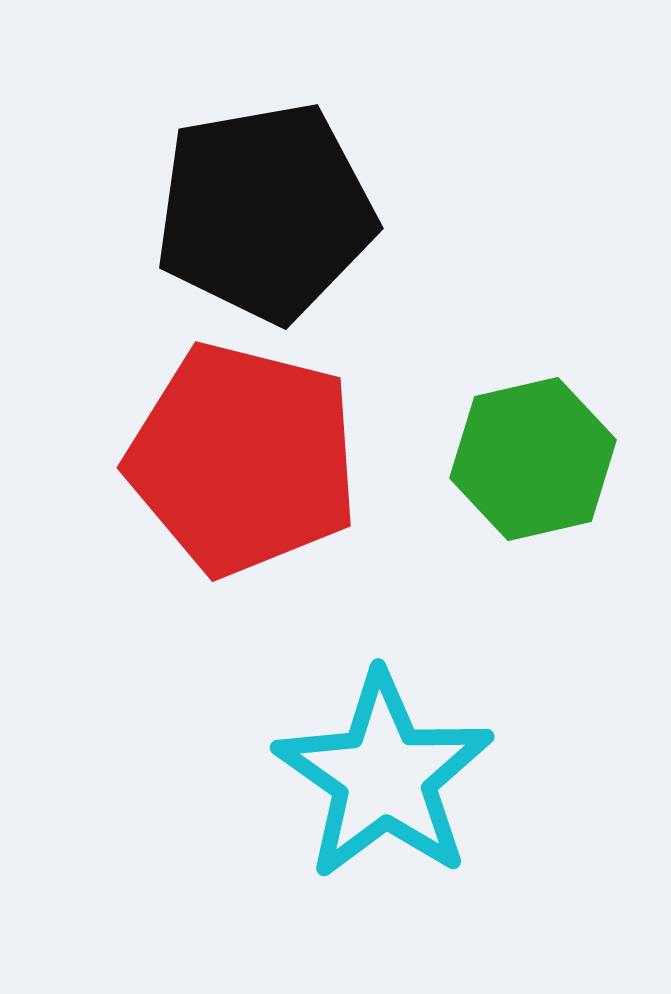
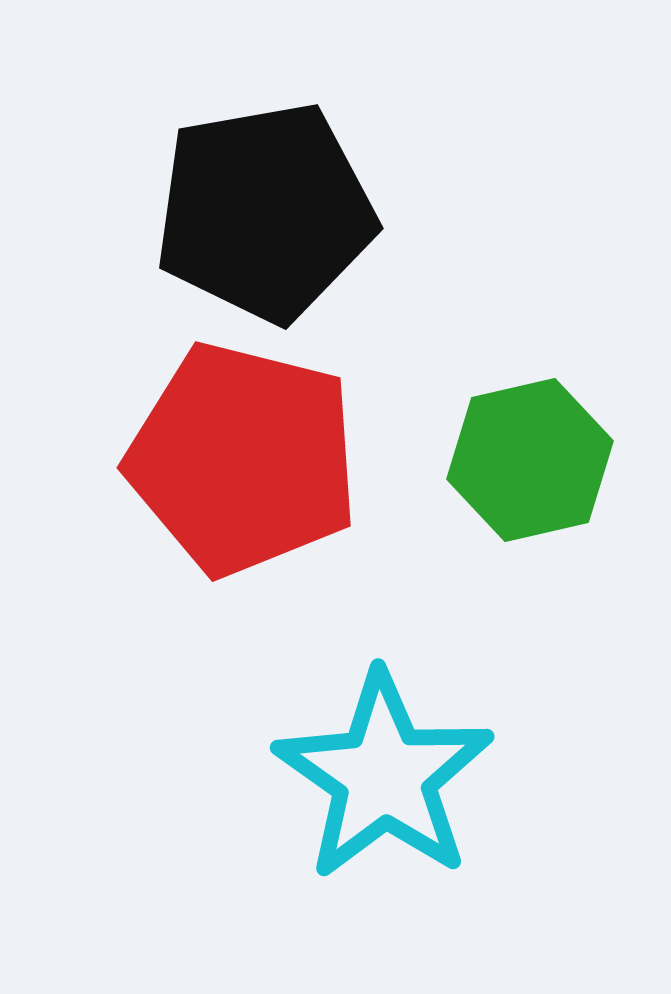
green hexagon: moved 3 px left, 1 px down
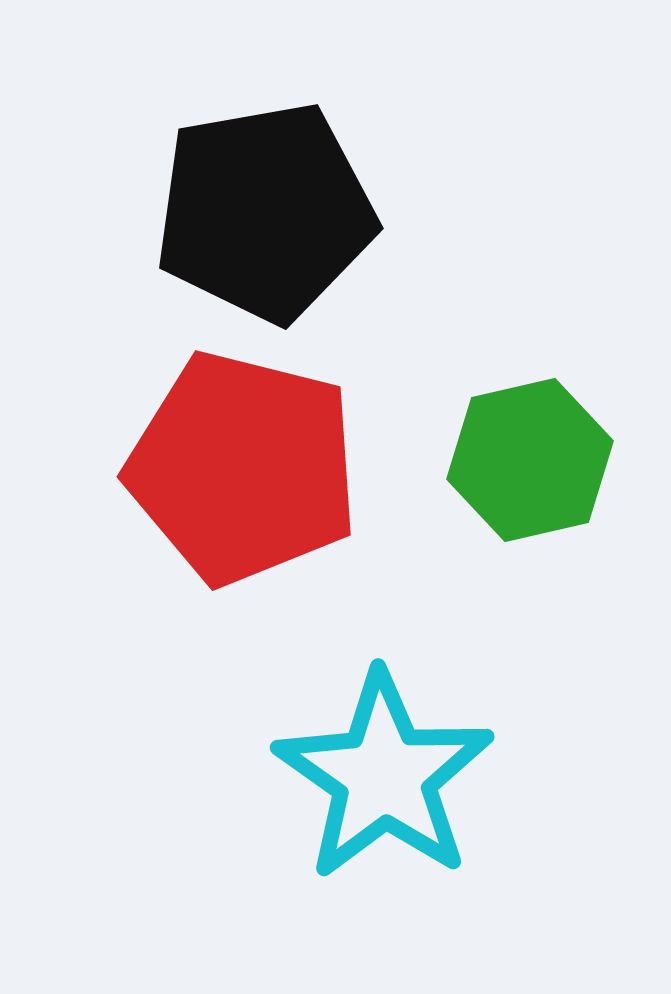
red pentagon: moved 9 px down
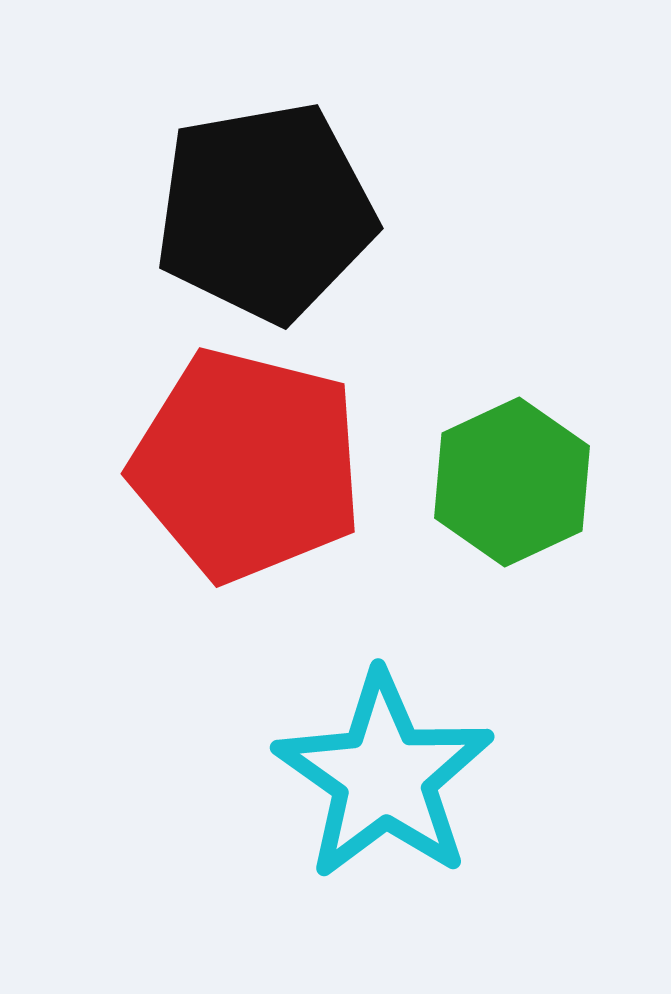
green hexagon: moved 18 px left, 22 px down; rotated 12 degrees counterclockwise
red pentagon: moved 4 px right, 3 px up
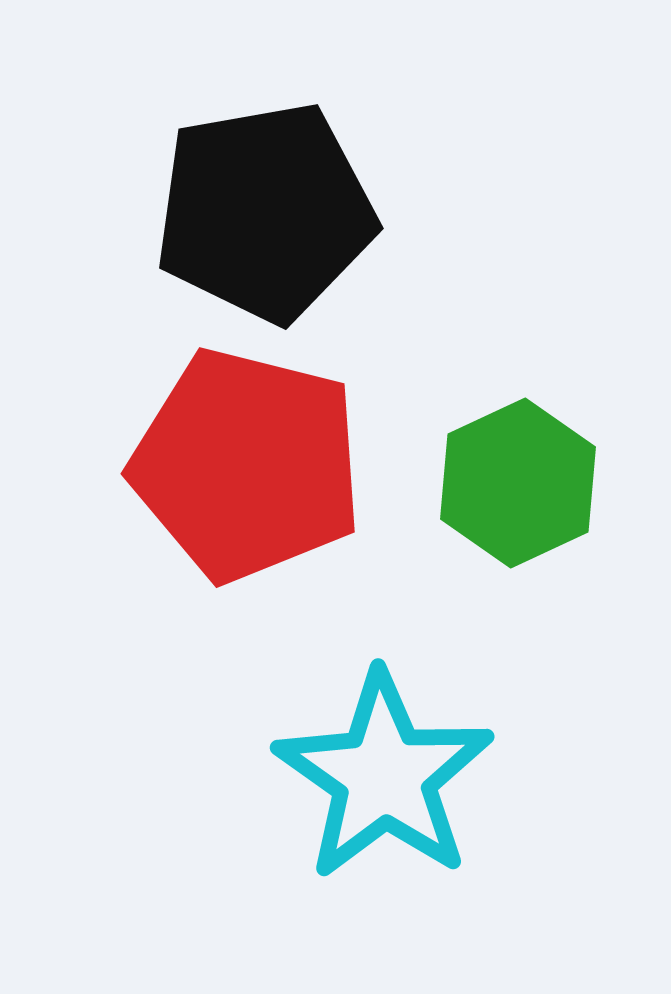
green hexagon: moved 6 px right, 1 px down
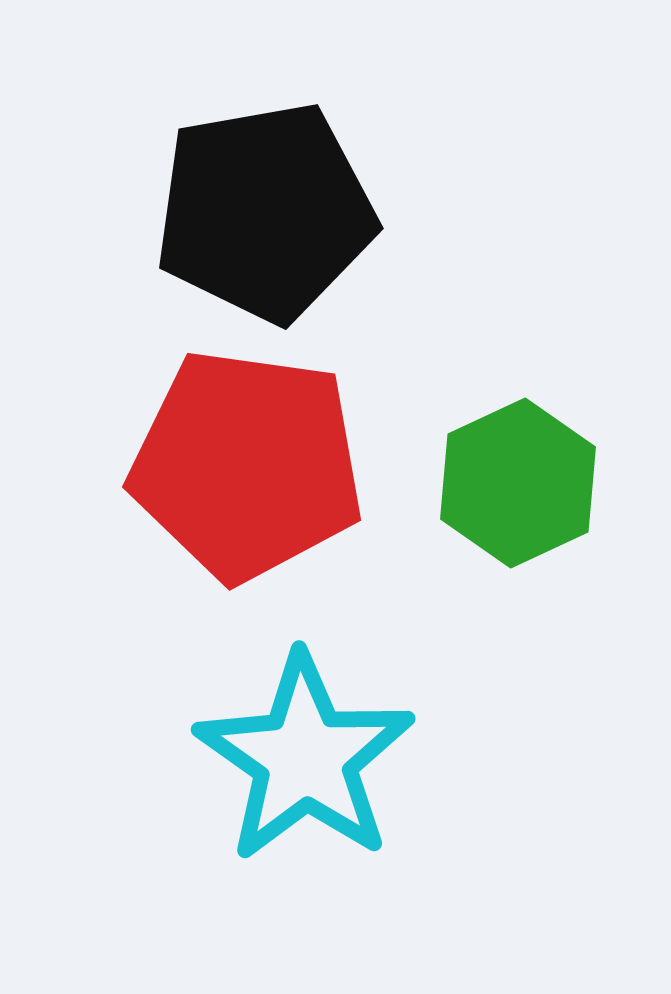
red pentagon: rotated 6 degrees counterclockwise
cyan star: moved 79 px left, 18 px up
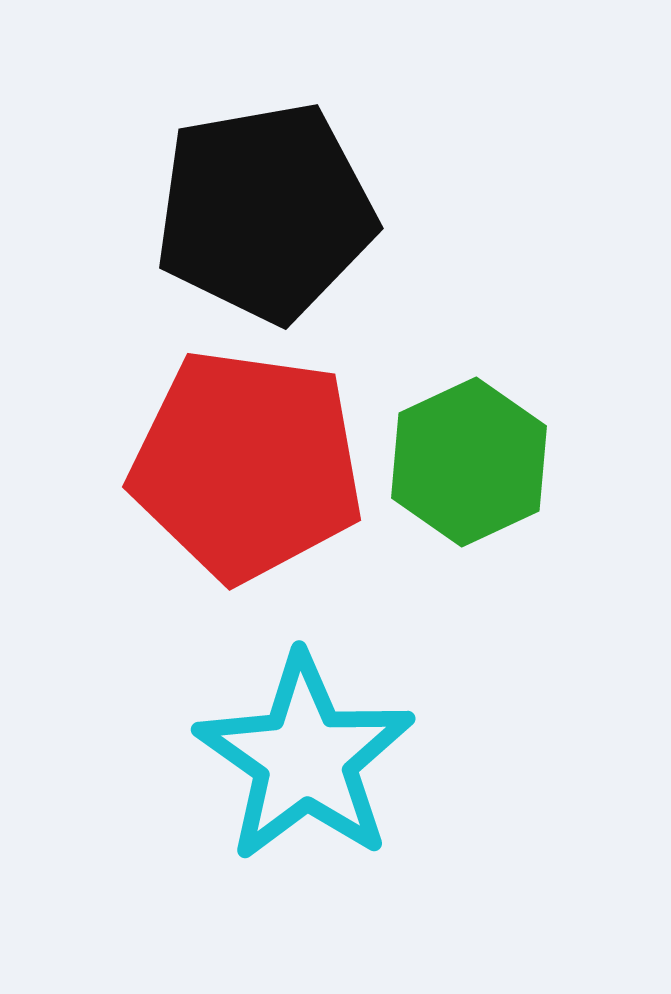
green hexagon: moved 49 px left, 21 px up
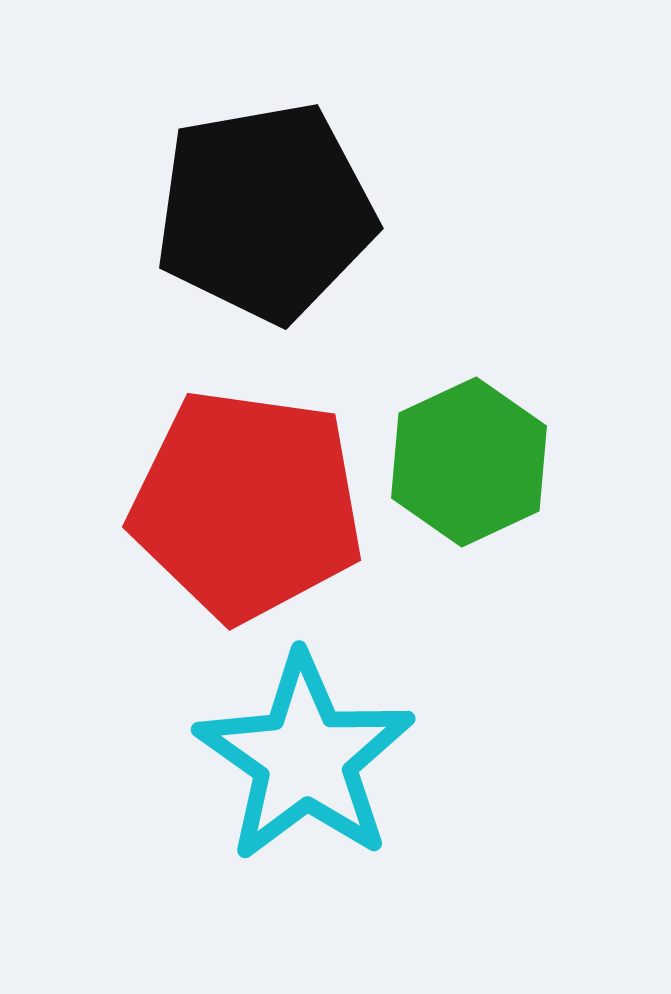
red pentagon: moved 40 px down
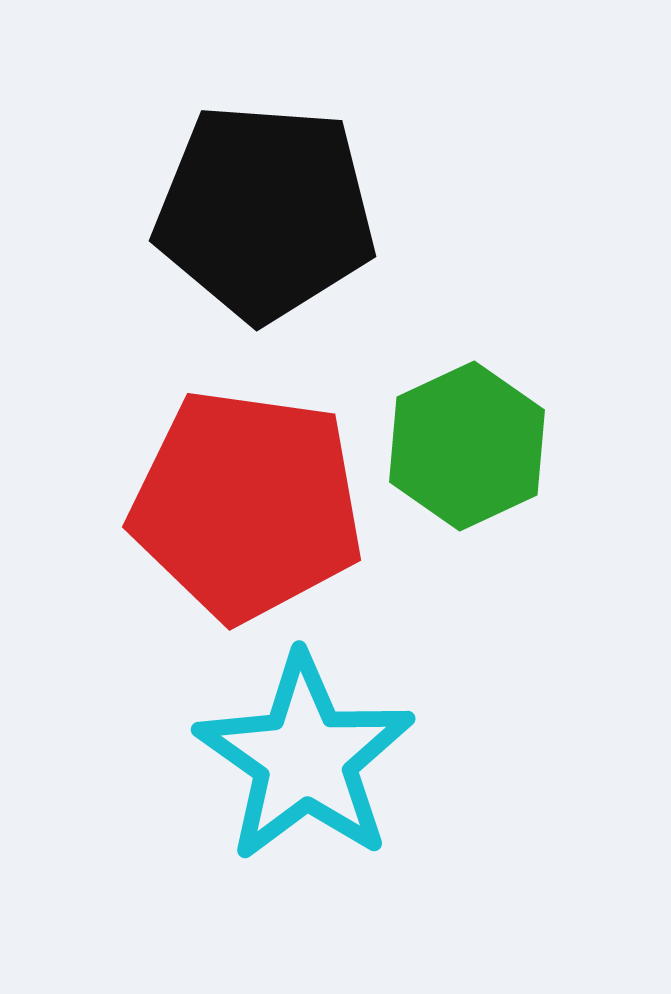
black pentagon: rotated 14 degrees clockwise
green hexagon: moved 2 px left, 16 px up
